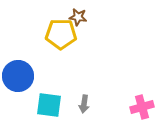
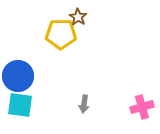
brown star: rotated 24 degrees clockwise
cyan square: moved 29 px left
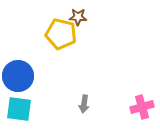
brown star: rotated 30 degrees counterclockwise
yellow pentagon: rotated 12 degrees clockwise
cyan square: moved 1 px left, 4 px down
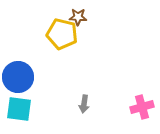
yellow pentagon: moved 1 px right
blue circle: moved 1 px down
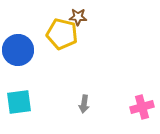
blue circle: moved 27 px up
cyan square: moved 7 px up; rotated 16 degrees counterclockwise
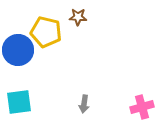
yellow pentagon: moved 16 px left, 2 px up
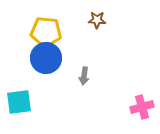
brown star: moved 19 px right, 3 px down
yellow pentagon: rotated 8 degrees counterclockwise
blue circle: moved 28 px right, 8 px down
gray arrow: moved 28 px up
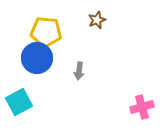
brown star: rotated 24 degrees counterclockwise
blue circle: moved 9 px left
gray arrow: moved 5 px left, 5 px up
cyan square: rotated 20 degrees counterclockwise
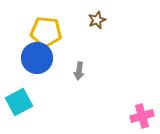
pink cross: moved 9 px down
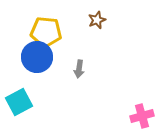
blue circle: moved 1 px up
gray arrow: moved 2 px up
